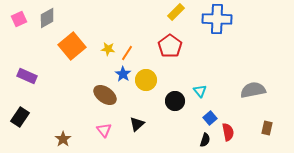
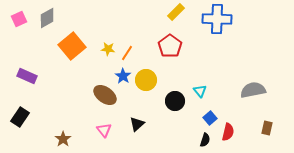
blue star: moved 2 px down
red semicircle: rotated 24 degrees clockwise
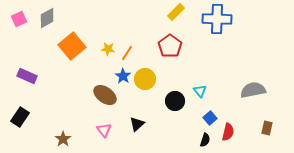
yellow circle: moved 1 px left, 1 px up
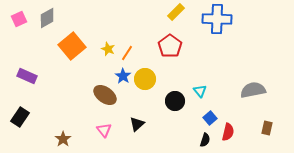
yellow star: rotated 16 degrees clockwise
